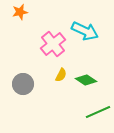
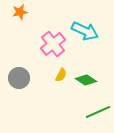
gray circle: moved 4 px left, 6 px up
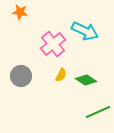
orange star: rotated 21 degrees clockwise
gray circle: moved 2 px right, 2 px up
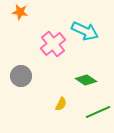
yellow semicircle: moved 29 px down
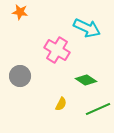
cyan arrow: moved 2 px right, 3 px up
pink cross: moved 4 px right, 6 px down; rotated 20 degrees counterclockwise
gray circle: moved 1 px left
green line: moved 3 px up
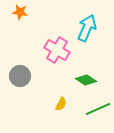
cyan arrow: rotated 92 degrees counterclockwise
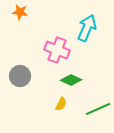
pink cross: rotated 10 degrees counterclockwise
green diamond: moved 15 px left; rotated 10 degrees counterclockwise
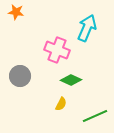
orange star: moved 4 px left
green line: moved 3 px left, 7 px down
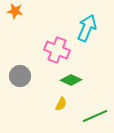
orange star: moved 1 px left, 1 px up
